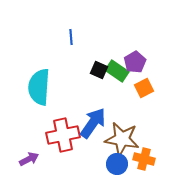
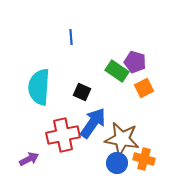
purple pentagon: rotated 25 degrees counterclockwise
black square: moved 17 px left, 22 px down
blue circle: moved 1 px up
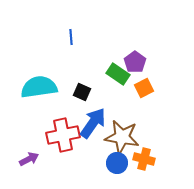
purple pentagon: rotated 20 degrees clockwise
green rectangle: moved 1 px right, 3 px down
cyan semicircle: rotated 78 degrees clockwise
brown star: moved 2 px up
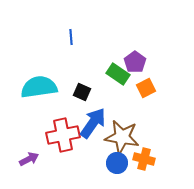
orange square: moved 2 px right
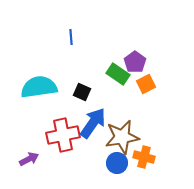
orange square: moved 4 px up
brown star: rotated 20 degrees counterclockwise
orange cross: moved 2 px up
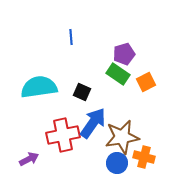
purple pentagon: moved 11 px left, 8 px up; rotated 20 degrees clockwise
orange square: moved 2 px up
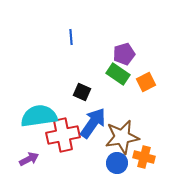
cyan semicircle: moved 29 px down
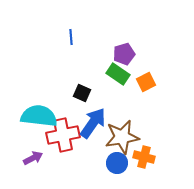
black square: moved 1 px down
cyan semicircle: rotated 15 degrees clockwise
purple arrow: moved 4 px right, 1 px up
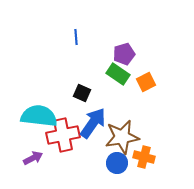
blue line: moved 5 px right
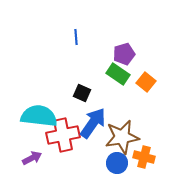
orange square: rotated 24 degrees counterclockwise
purple arrow: moved 1 px left
